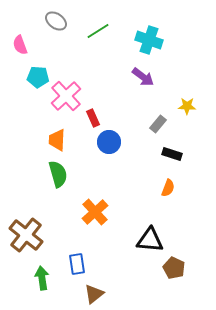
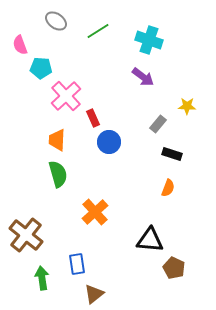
cyan pentagon: moved 3 px right, 9 px up
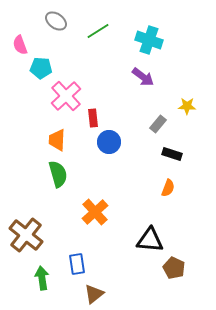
red rectangle: rotated 18 degrees clockwise
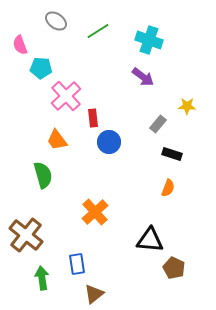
orange trapezoid: rotated 40 degrees counterclockwise
green semicircle: moved 15 px left, 1 px down
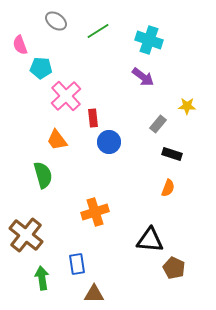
orange cross: rotated 24 degrees clockwise
brown triangle: rotated 40 degrees clockwise
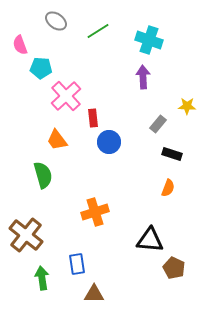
purple arrow: rotated 130 degrees counterclockwise
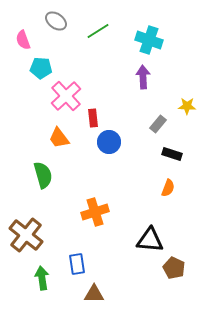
pink semicircle: moved 3 px right, 5 px up
orange trapezoid: moved 2 px right, 2 px up
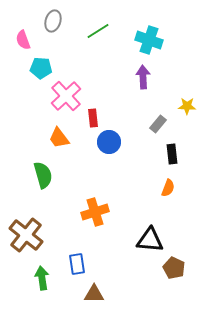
gray ellipse: moved 3 px left; rotated 70 degrees clockwise
black rectangle: rotated 66 degrees clockwise
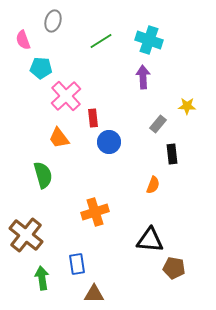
green line: moved 3 px right, 10 px down
orange semicircle: moved 15 px left, 3 px up
brown pentagon: rotated 15 degrees counterclockwise
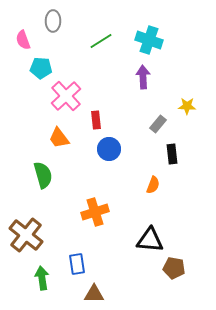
gray ellipse: rotated 15 degrees counterclockwise
red rectangle: moved 3 px right, 2 px down
blue circle: moved 7 px down
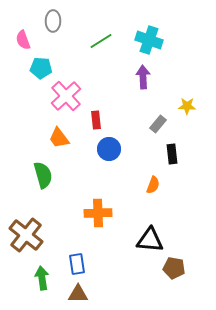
orange cross: moved 3 px right, 1 px down; rotated 16 degrees clockwise
brown triangle: moved 16 px left
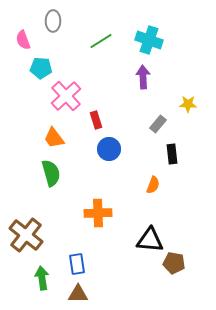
yellow star: moved 1 px right, 2 px up
red rectangle: rotated 12 degrees counterclockwise
orange trapezoid: moved 5 px left
green semicircle: moved 8 px right, 2 px up
brown pentagon: moved 5 px up
